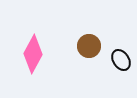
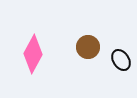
brown circle: moved 1 px left, 1 px down
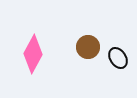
black ellipse: moved 3 px left, 2 px up
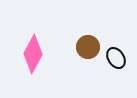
black ellipse: moved 2 px left
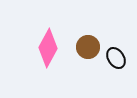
pink diamond: moved 15 px right, 6 px up
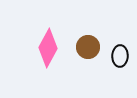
black ellipse: moved 4 px right, 2 px up; rotated 35 degrees clockwise
